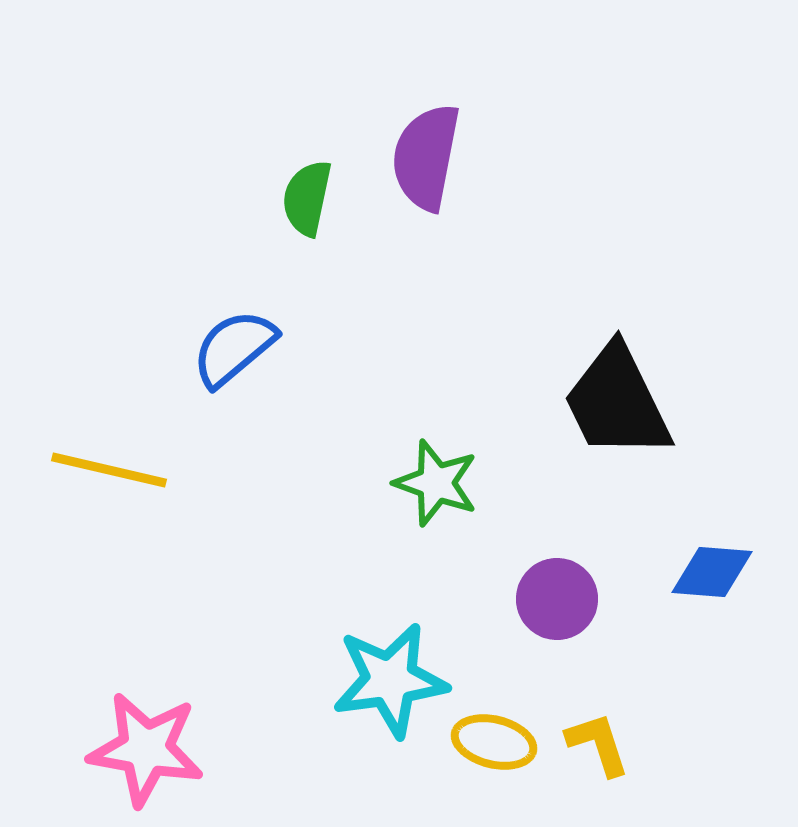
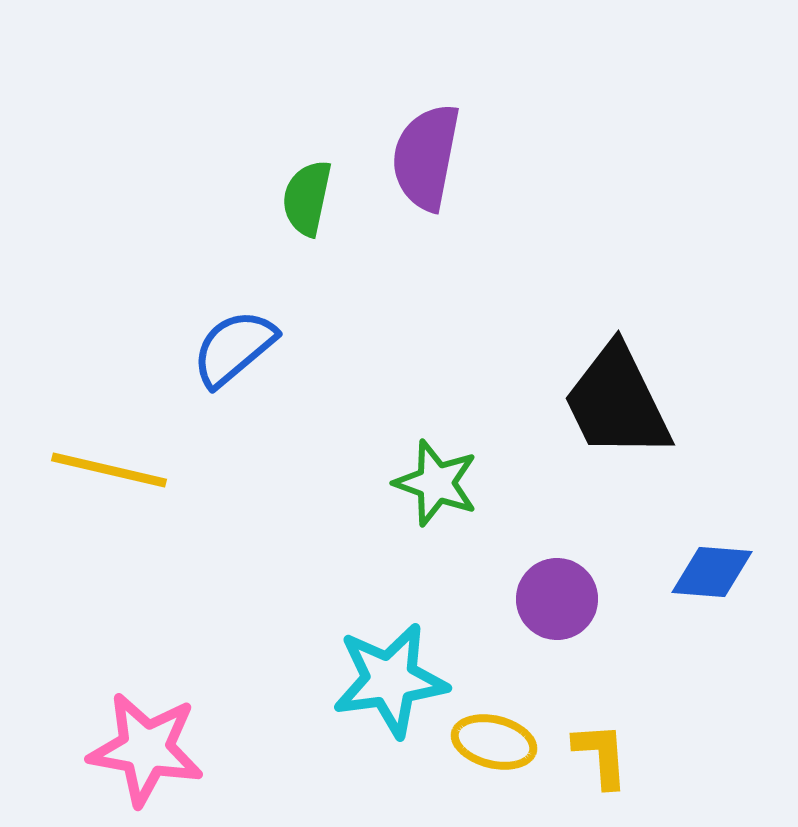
yellow L-shape: moved 3 px right, 11 px down; rotated 14 degrees clockwise
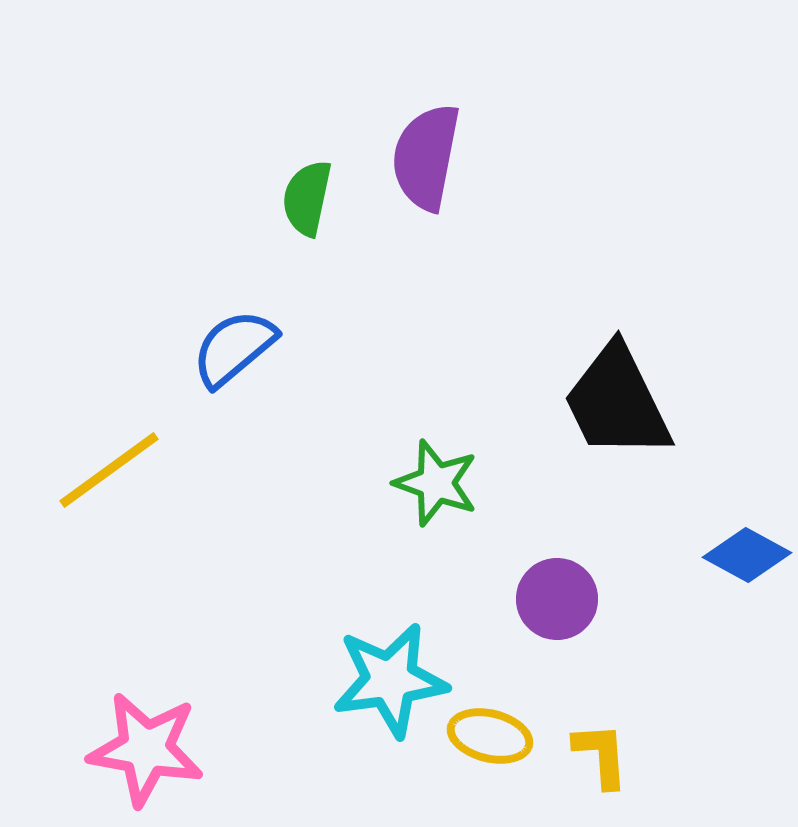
yellow line: rotated 49 degrees counterclockwise
blue diamond: moved 35 px right, 17 px up; rotated 24 degrees clockwise
yellow ellipse: moved 4 px left, 6 px up
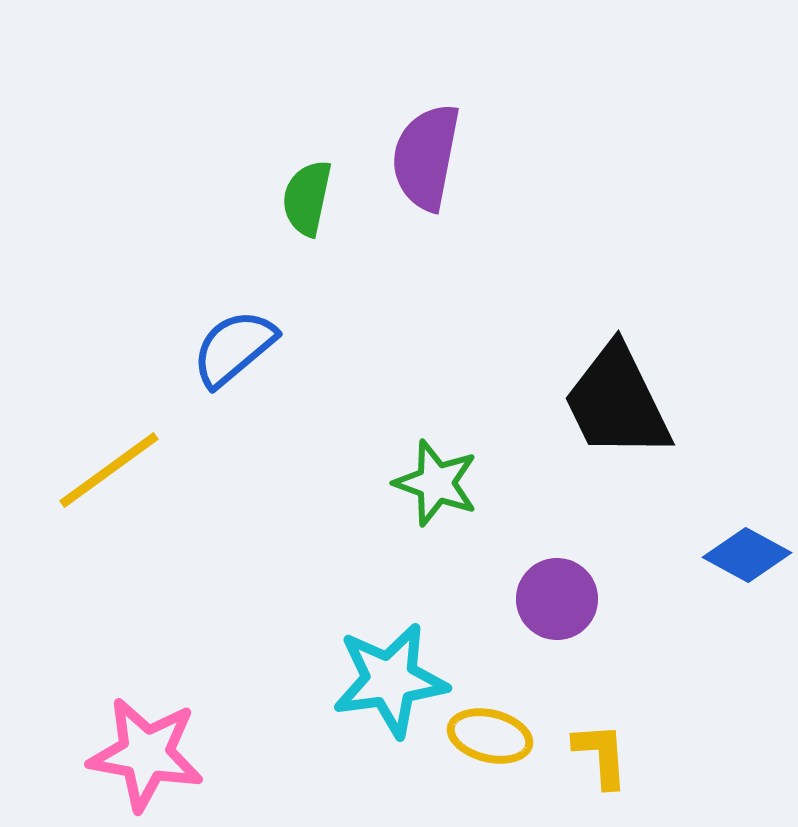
pink star: moved 5 px down
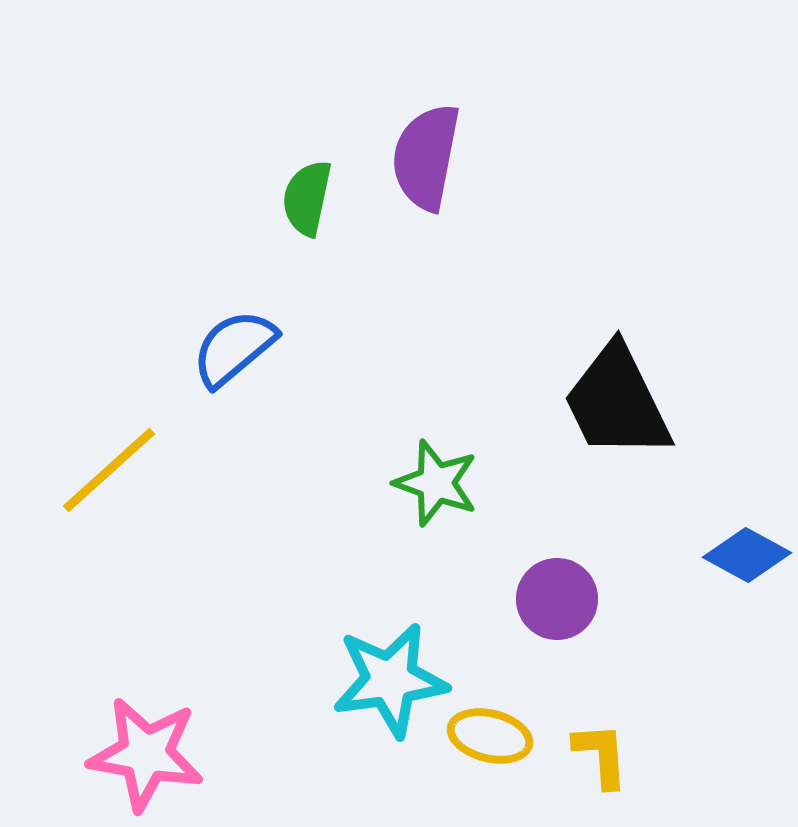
yellow line: rotated 6 degrees counterclockwise
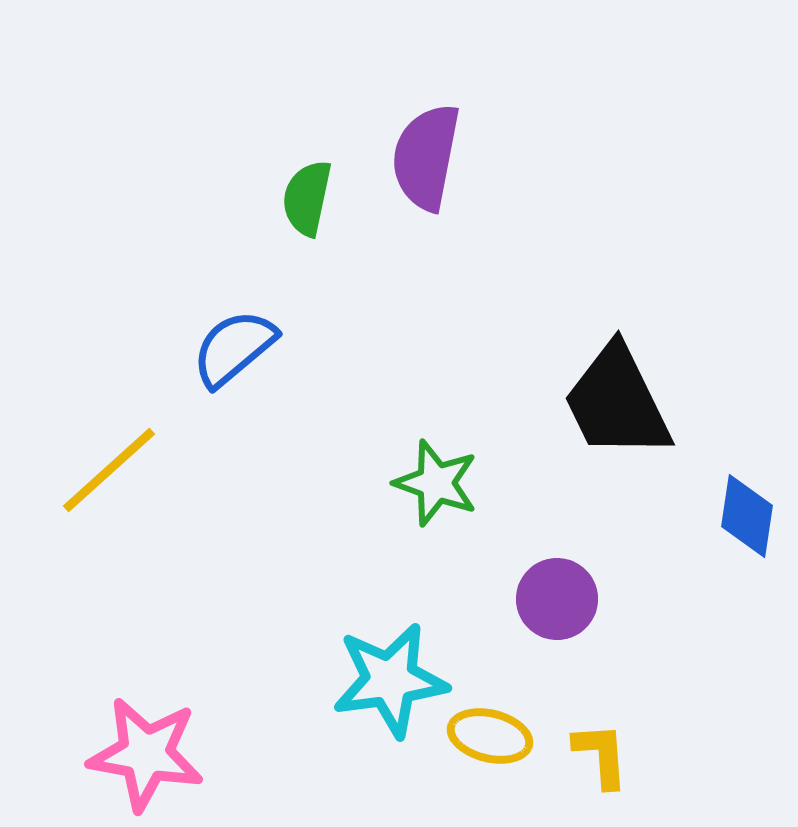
blue diamond: moved 39 px up; rotated 70 degrees clockwise
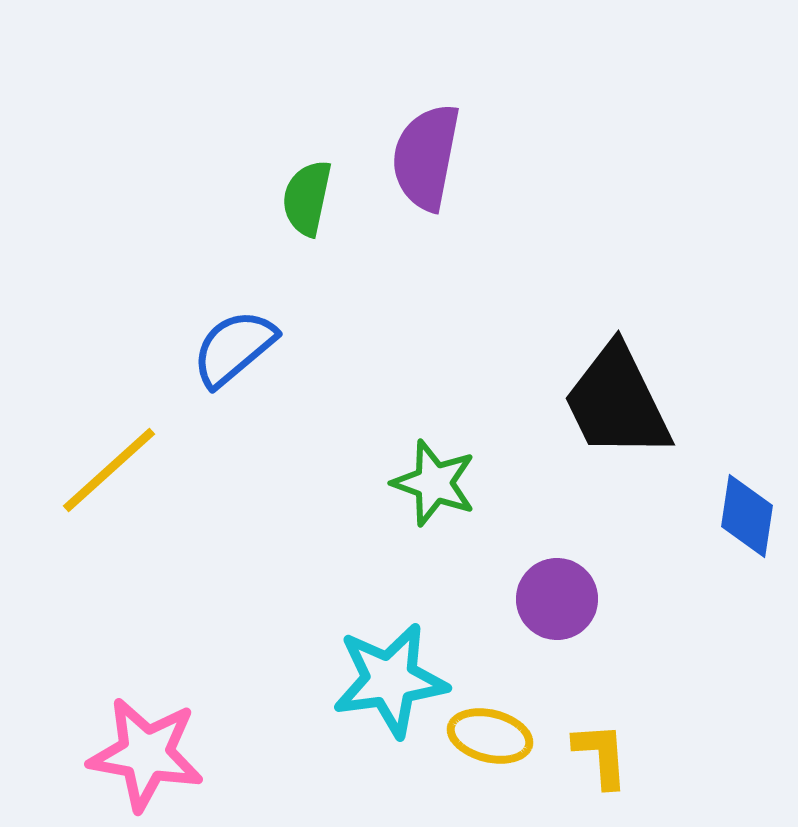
green star: moved 2 px left
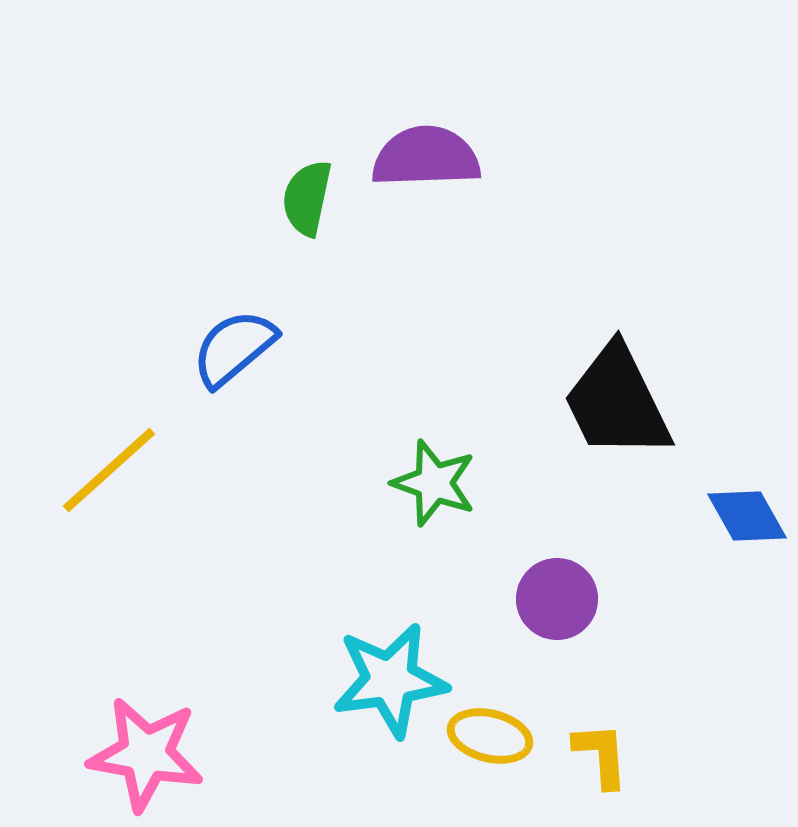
purple semicircle: rotated 77 degrees clockwise
blue diamond: rotated 38 degrees counterclockwise
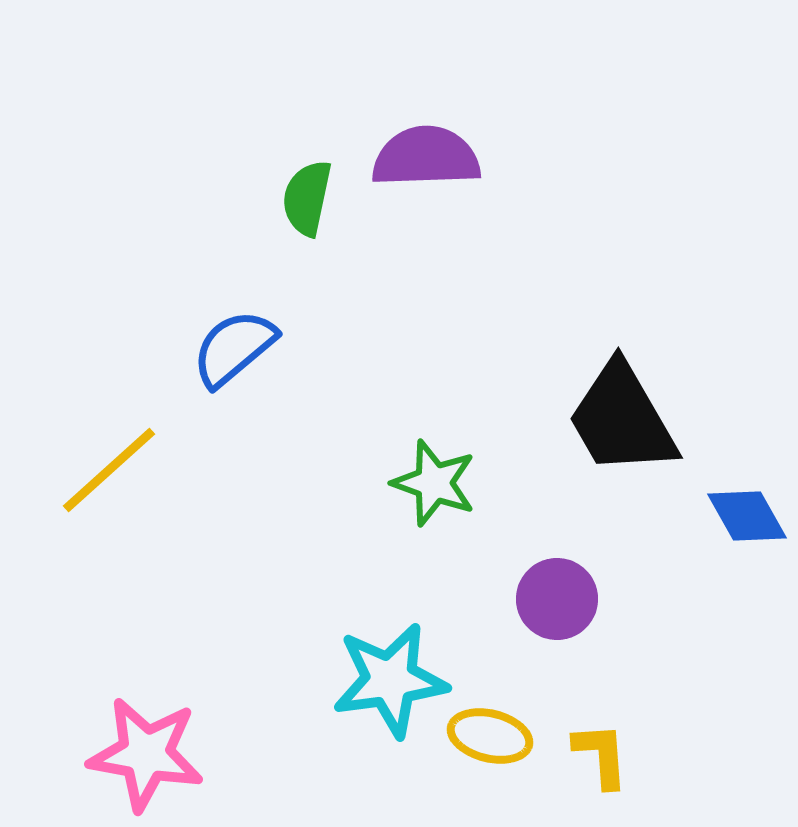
black trapezoid: moved 5 px right, 17 px down; rotated 4 degrees counterclockwise
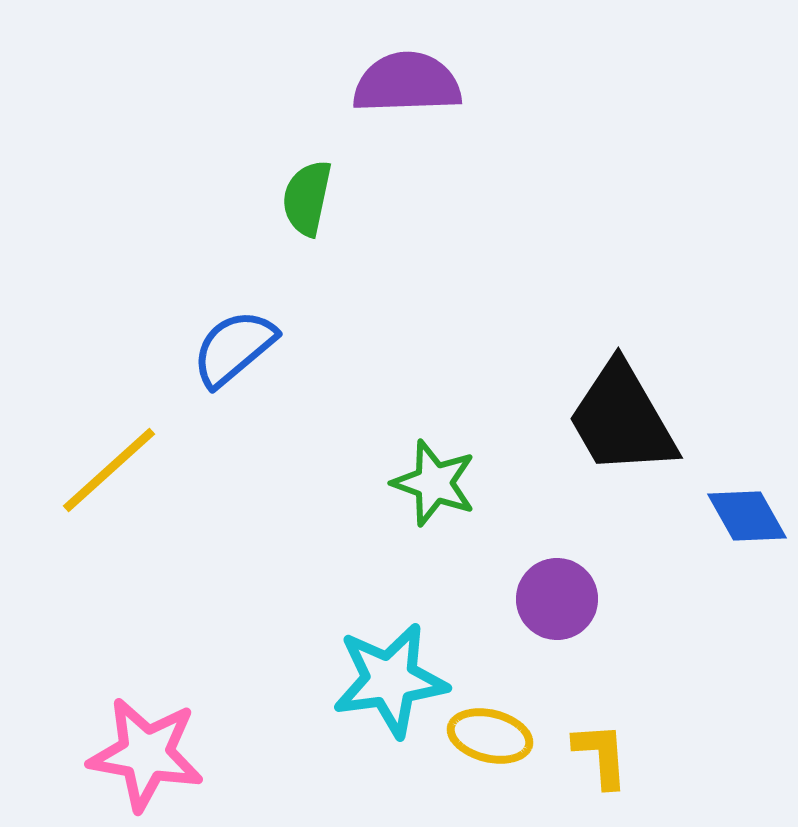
purple semicircle: moved 19 px left, 74 px up
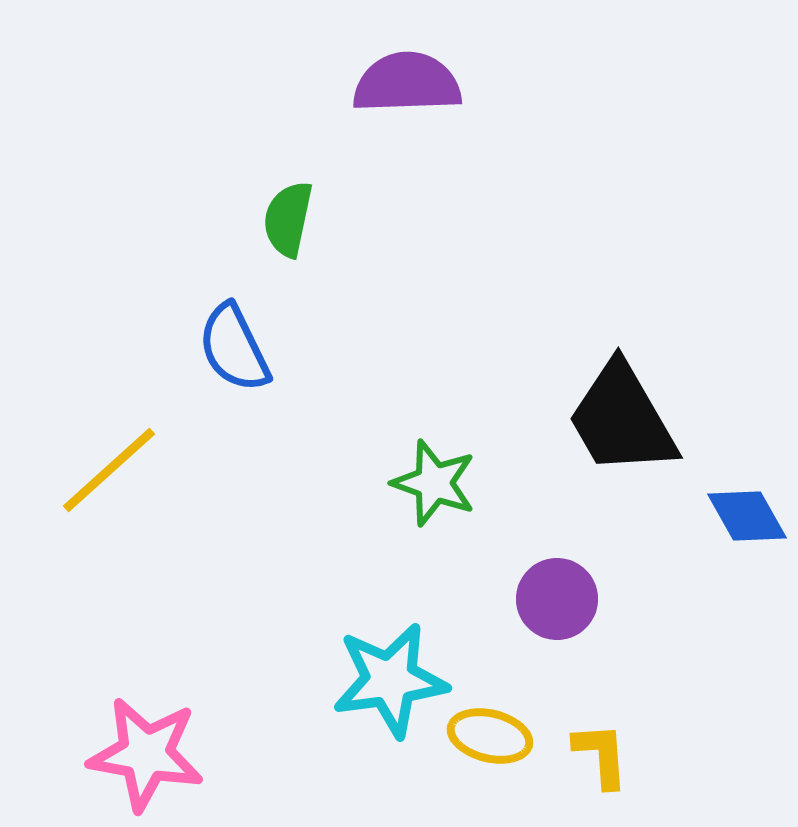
green semicircle: moved 19 px left, 21 px down
blue semicircle: rotated 76 degrees counterclockwise
